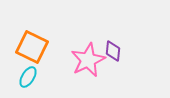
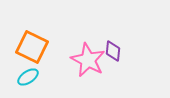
pink star: rotated 20 degrees counterclockwise
cyan ellipse: rotated 25 degrees clockwise
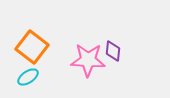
orange square: rotated 12 degrees clockwise
pink star: rotated 24 degrees counterclockwise
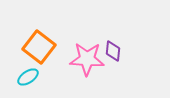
orange square: moved 7 px right
pink star: moved 1 px left, 1 px up
